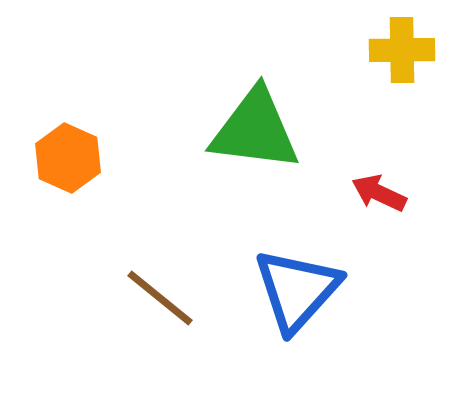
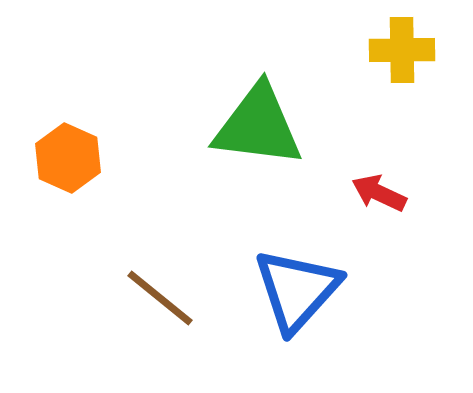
green triangle: moved 3 px right, 4 px up
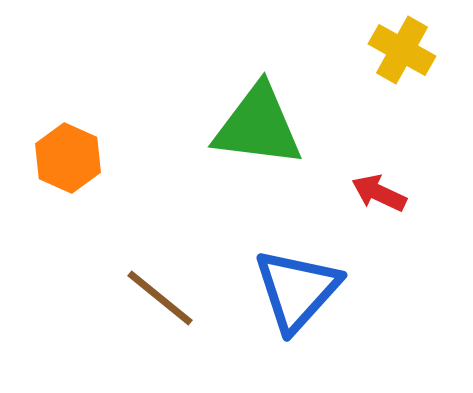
yellow cross: rotated 30 degrees clockwise
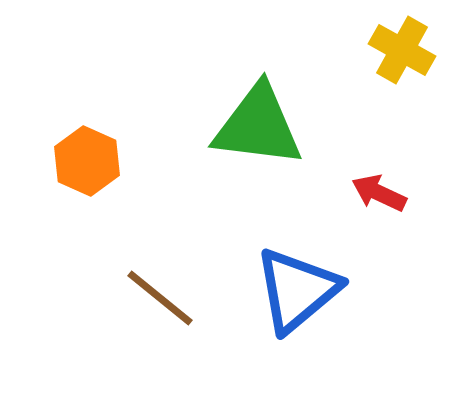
orange hexagon: moved 19 px right, 3 px down
blue triangle: rotated 8 degrees clockwise
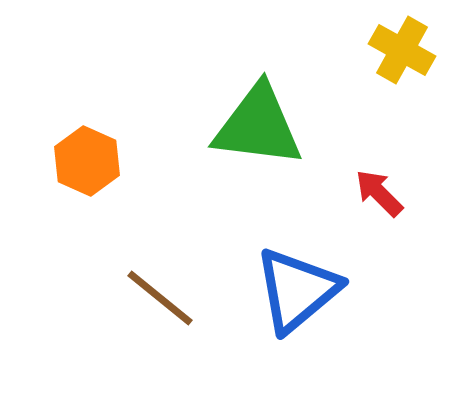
red arrow: rotated 20 degrees clockwise
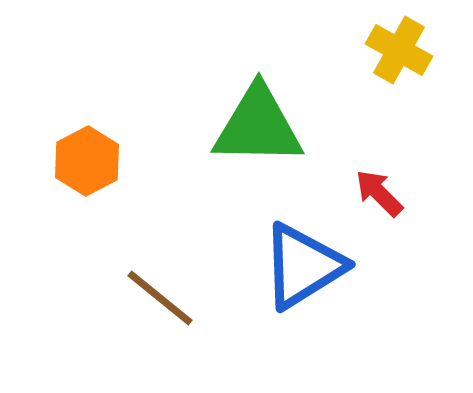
yellow cross: moved 3 px left
green triangle: rotated 6 degrees counterclockwise
orange hexagon: rotated 8 degrees clockwise
blue triangle: moved 6 px right, 24 px up; rotated 8 degrees clockwise
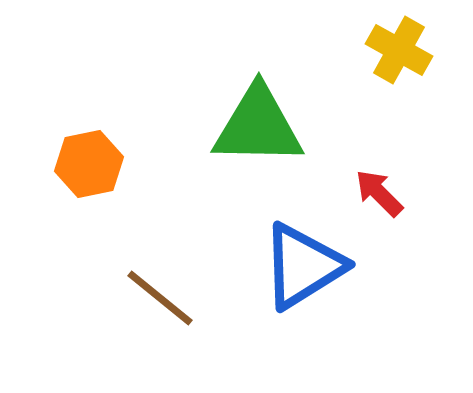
orange hexagon: moved 2 px right, 3 px down; rotated 16 degrees clockwise
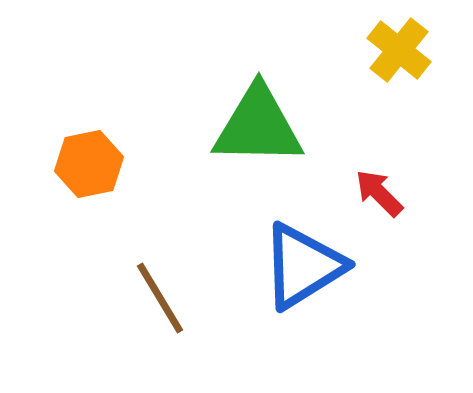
yellow cross: rotated 10 degrees clockwise
brown line: rotated 20 degrees clockwise
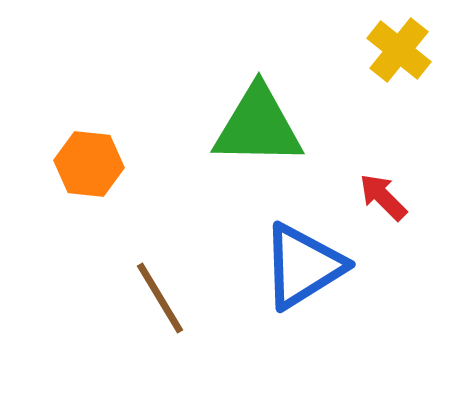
orange hexagon: rotated 18 degrees clockwise
red arrow: moved 4 px right, 4 px down
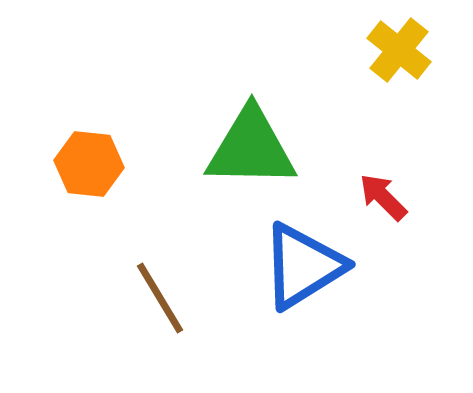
green triangle: moved 7 px left, 22 px down
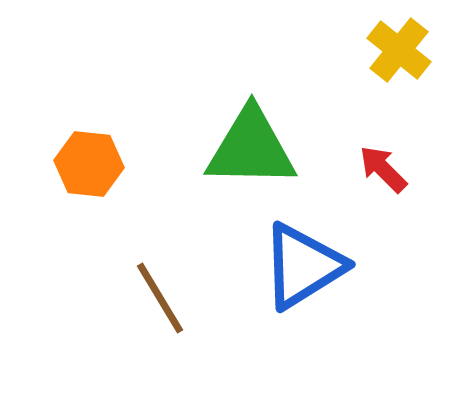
red arrow: moved 28 px up
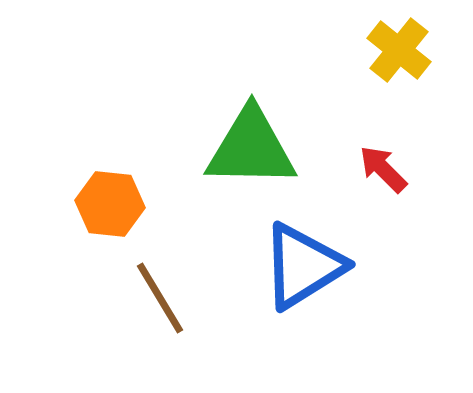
orange hexagon: moved 21 px right, 40 px down
